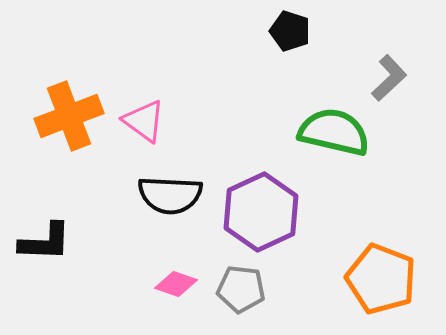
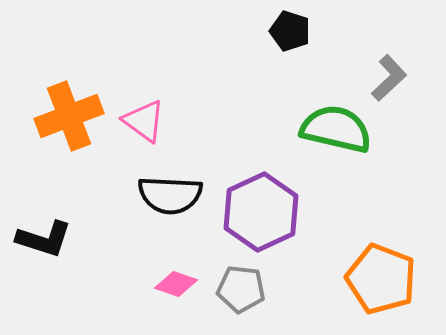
green semicircle: moved 2 px right, 3 px up
black L-shape: moved 1 px left, 3 px up; rotated 16 degrees clockwise
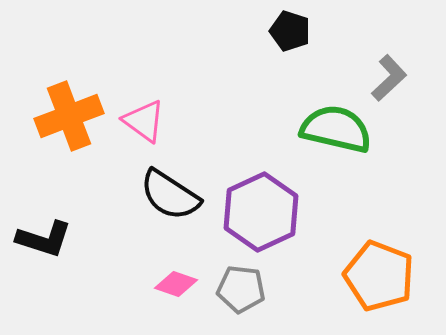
black semicircle: rotated 30 degrees clockwise
orange pentagon: moved 2 px left, 3 px up
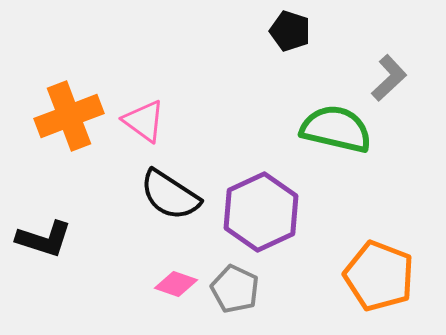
gray pentagon: moved 6 px left; rotated 18 degrees clockwise
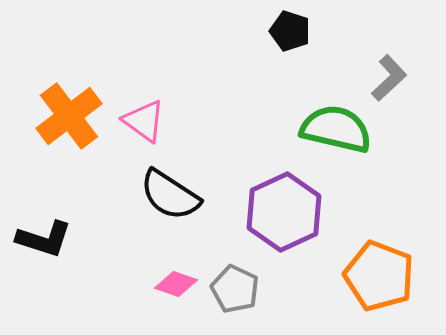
orange cross: rotated 16 degrees counterclockwise
purple hexagon: moved 23 px right
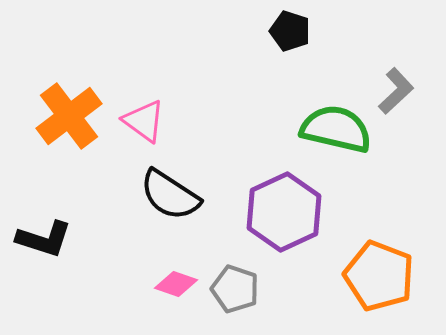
gray L-shape: moved 7 px right, 13 px down
gray pentagon: rotated 6 degrees counterclockwise
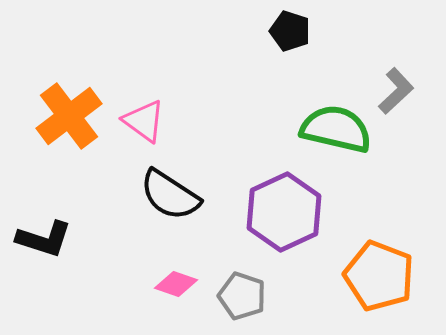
gray pentagon: moved 7 px right, 7 px down
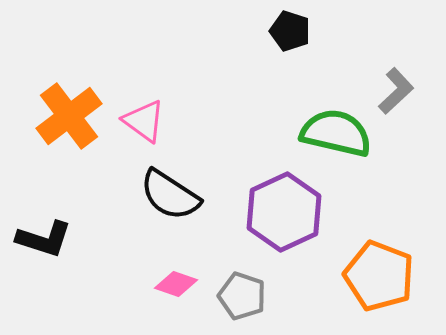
green semicircle: moved 4 px down
